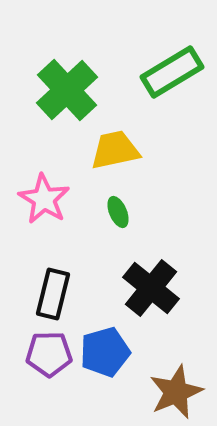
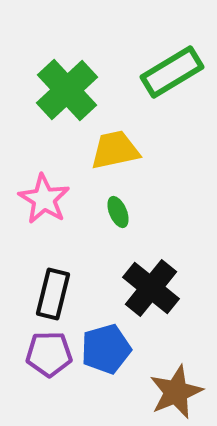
blue pentagon: moved 1 px right, 3 px up
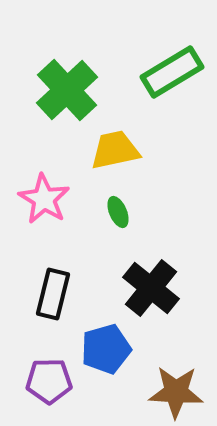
purple pentagon: moved 27 px down
brown star: rotated 26 degrees clockwise
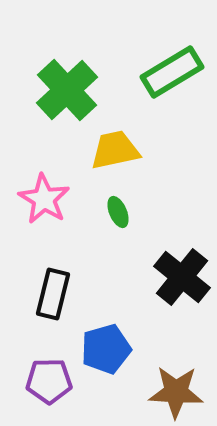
black cross: moved 31 px right, 11 px up
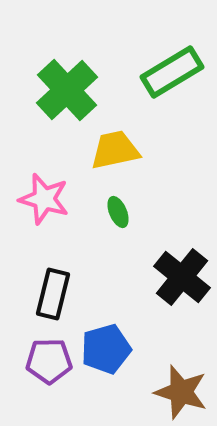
pink star: rotated 15 degrees counterclockwise
purple pentagon: moved 20 px up
brown star: moved 5 px right; rotated 14 degrees clockwise
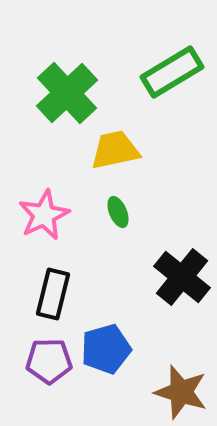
green cross: moved 3 px down
pink star: moved 16 px down; rotated 30 degrees clockwise
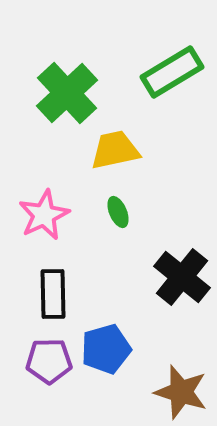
black rectangle: rotated 15 degrees counterclockwise
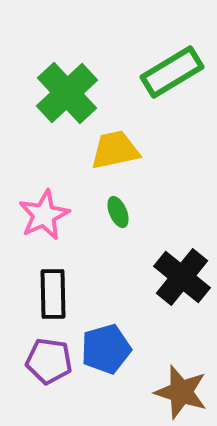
purple pentagon: rotated 9 degrees clockwise
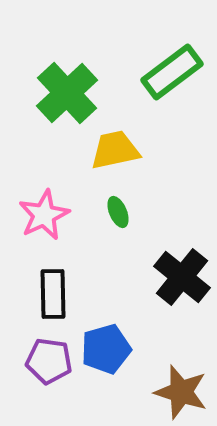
green rectangle: rotated 6 degrees counterclockwise
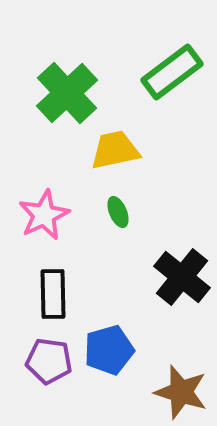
blue pentagon: moved 3 px right, 1 px down
